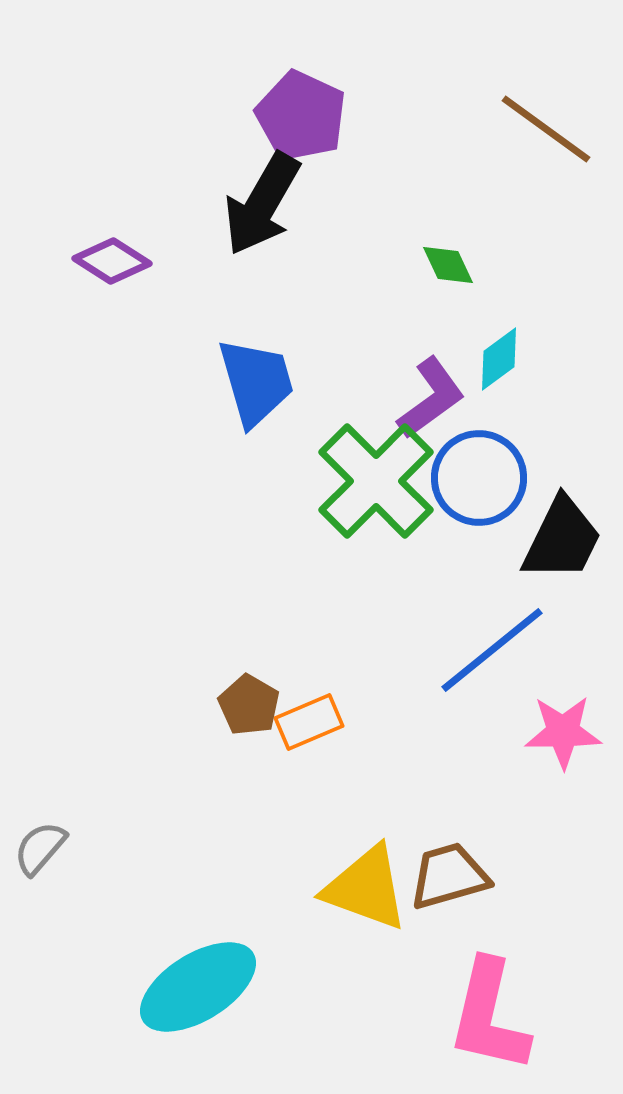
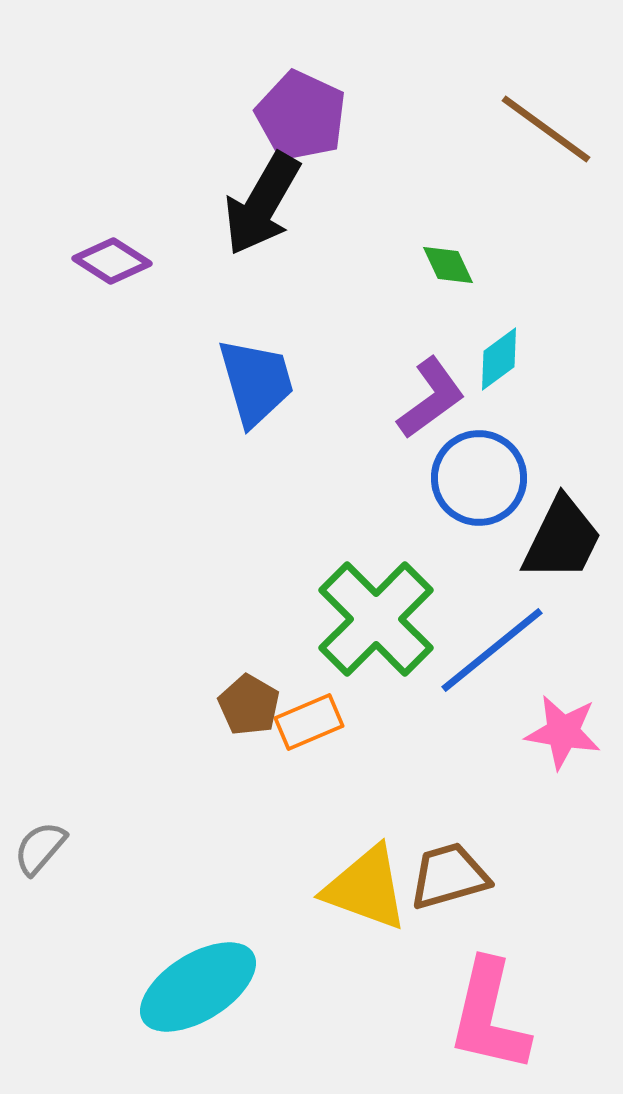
green cross: moved 138 px down
pink star: rotated 10 degrees clockwise
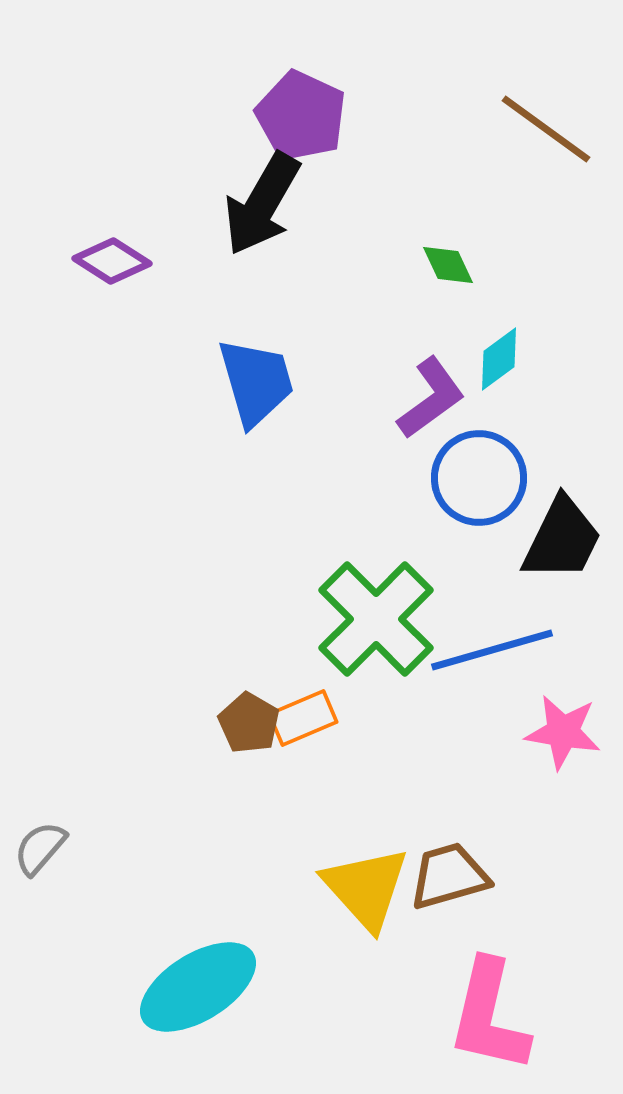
blue line: rotated 23 degrees clockwise
brown pentagon: moved 18 px down
orange rectangle: moved 6 px left, 4 px up
yellow triangle: rotated 28 degrees clockwise
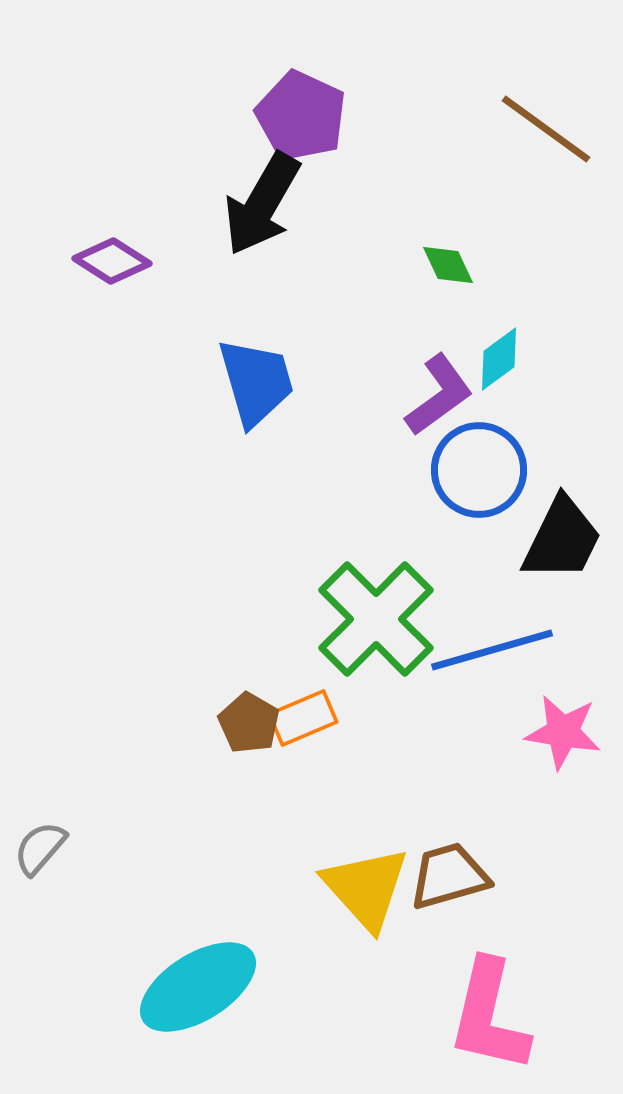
purple L-shape: moved 8 px right, 3 px up
blue circle: moved 8 px up
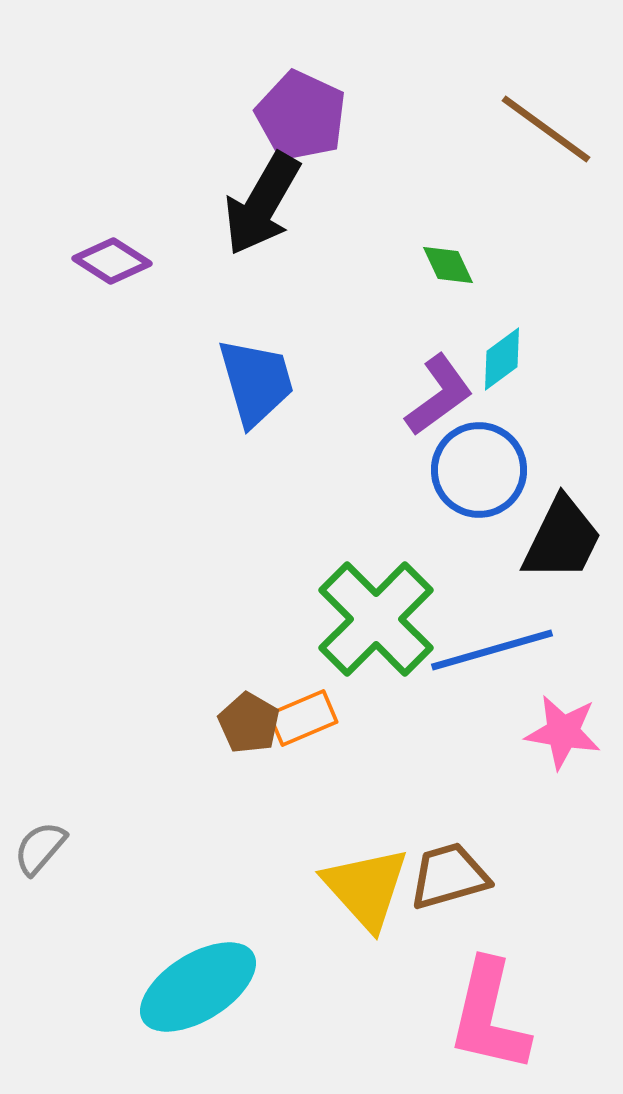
cyan diamond: moved 3 px right
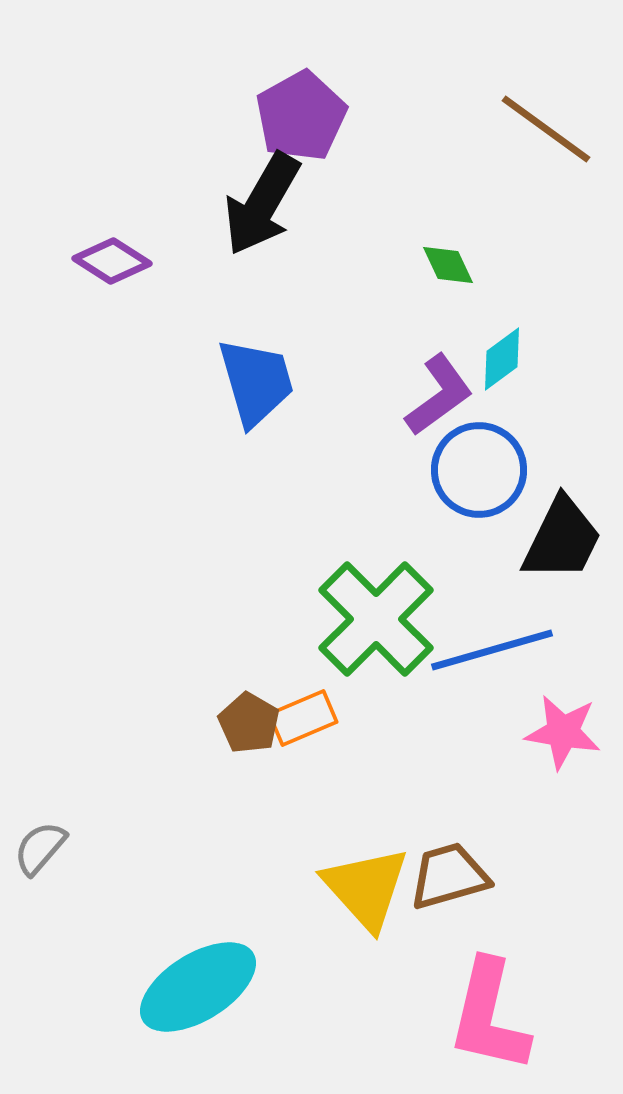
purple pentagon: rotated 18 degrees clockwise
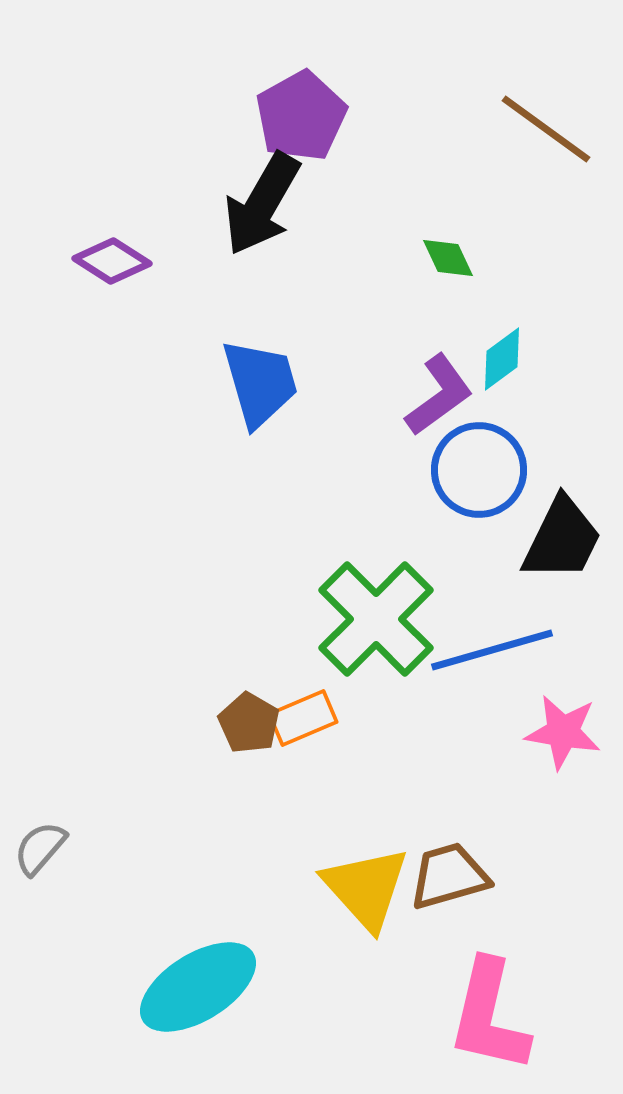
green diamond: moved 7 px up
blue trapezoid: moved 4 px right, 1 px down
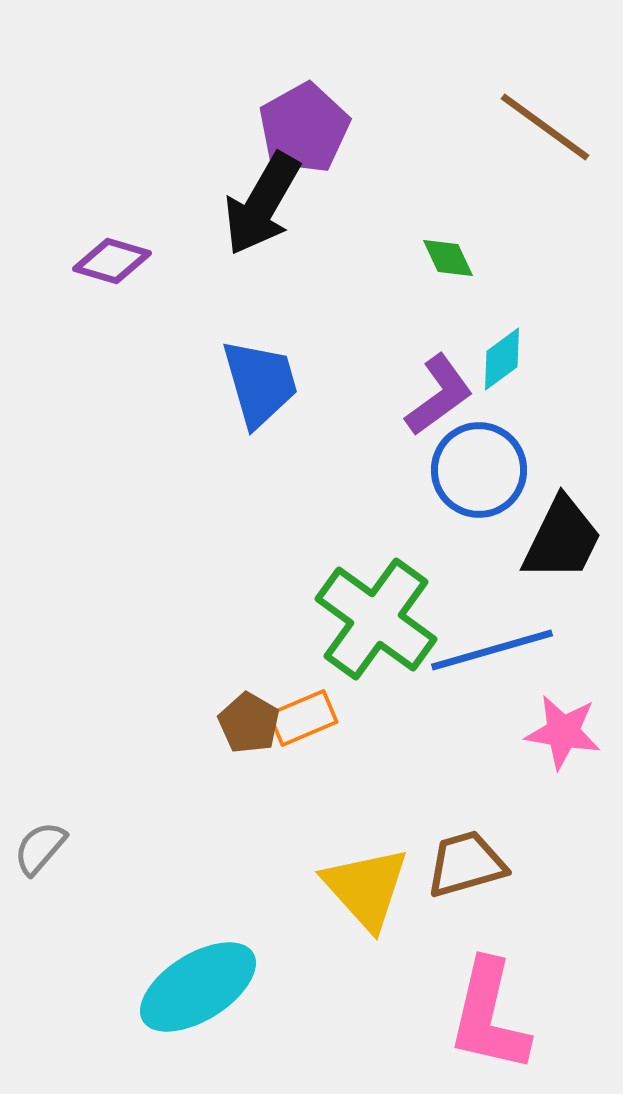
purple pentagon: moved 3 px right, 12 px down
brown line: moved 1 px left, 2 px up
purple diamond: rotated 16 degrees counterclockwise
green cross: rotated 9 degrees counterclockwise
brown trapezoid: moved 17 px right, 12 px up
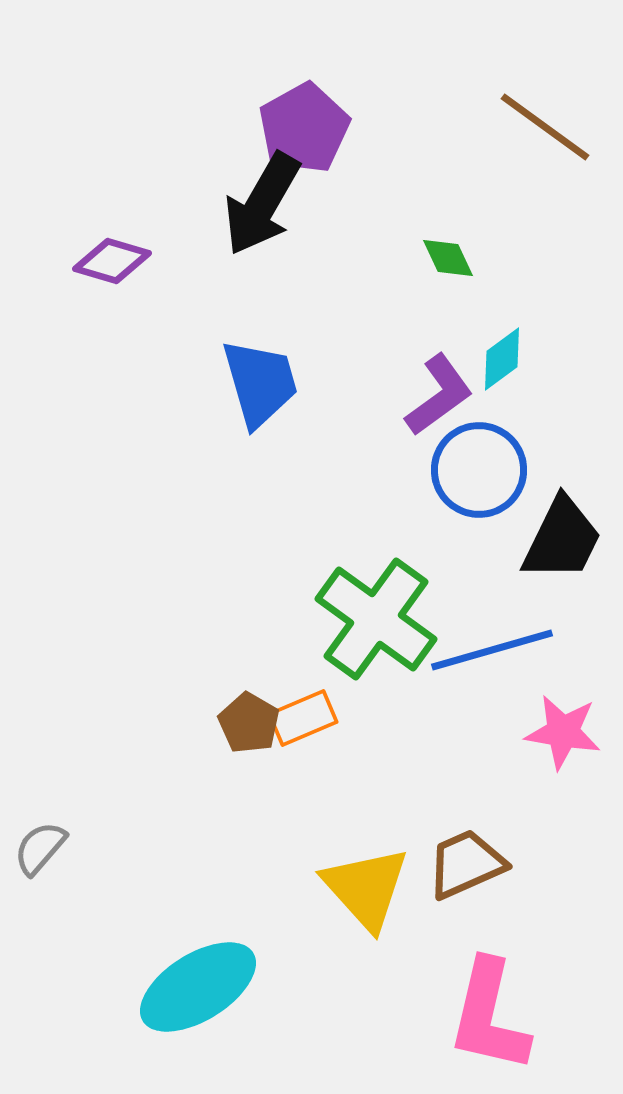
brown trapezoid: rotated 8 degrees counterclockwise
